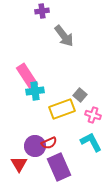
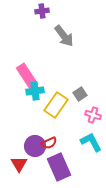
gray square: moved 1 px up; rotated 16 degrees clockwise
yellow rectangle: moved 6 px left, 4 px up; rotated 35 degrees counterclockwise
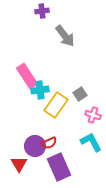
gray arrow: moved 1 px right
cyan cross: moved 5 px right, 1 px up
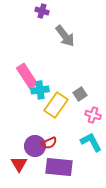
purple cross: rotated 24 degrees clockwise
purple rectangle: rotated 60 degrees counterclockwise
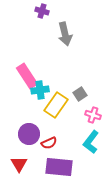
gray arrow: moved 2 px up; rotated 25 degrees clockwise
cyan L-shape: rotated 115 degrees counterclockwise
purple circle: moved 6 px left, 12 px up
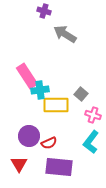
purple cross: moved 2 px right
gray arrow: rotated 135 degrees clockwise
gray square: moved 1 px right; rotated 16 degrees counterclockwise
yellow rectangle: rotated 55 degrees clockwise
purple circle: moved 2 px down
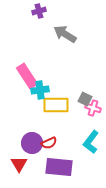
purple cross: moved 5 px left; rotated 32 degrees counterclockwise
gray square: moved 4 px right, 5 px down; rotated 16 degrees counterclockwise
pink cross: moved 7 px up
purple circle: moved 3 px right, 7 px down
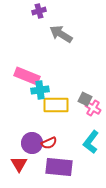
gray arrow: moved 4 px left
pink rectangle: rotated 35 degrees counterclockwise
pink cross: rotated 14 degrees clockwise
